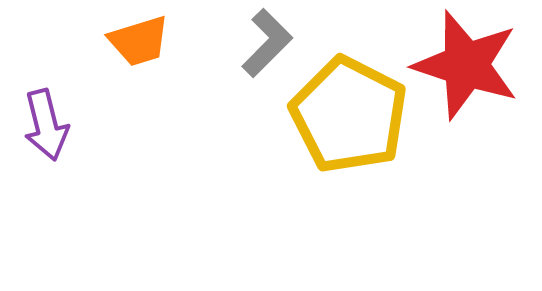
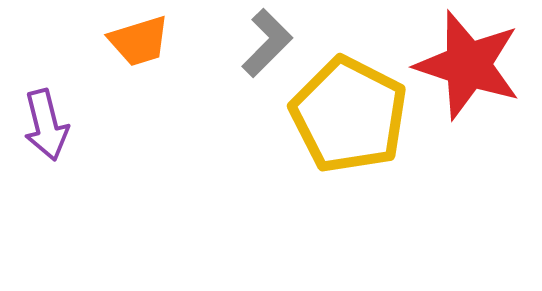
red star: moved 2 px right
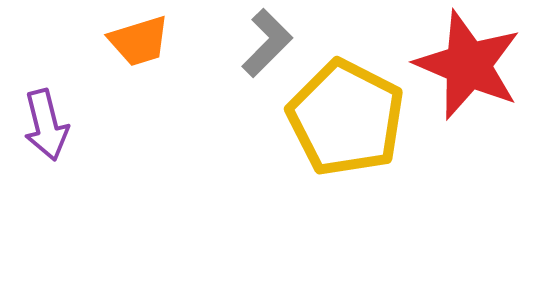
red star: rotated 5 degrees clockwise
yellow pentagon: moved 3 px left, 3 px down
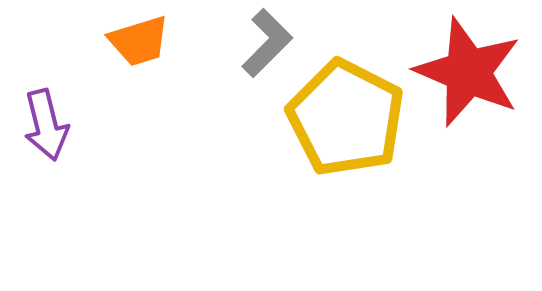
red star: moved 7 px down
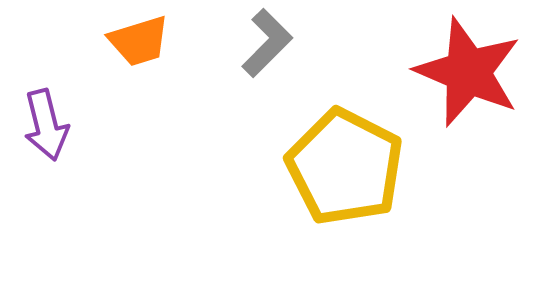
yellow pentagon: moved 1 px left, 49 px down
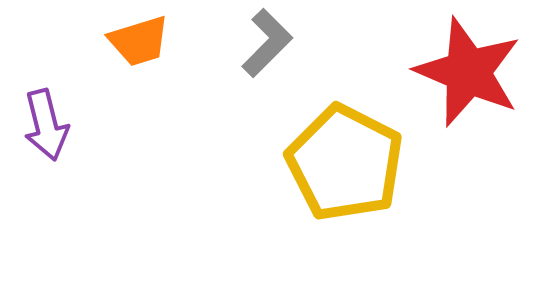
yellow pentagon: moved 4 px up
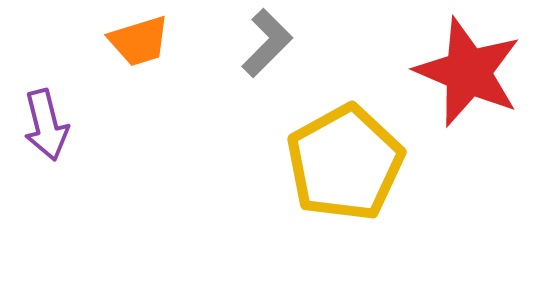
yellow pentagon: rotated 16 degrees clockwise
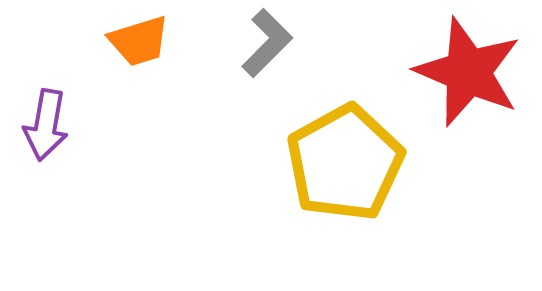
purple arrow: rotated 24 degrees clockwise
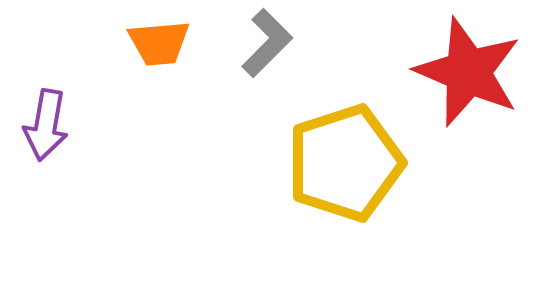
orange trapezoid: moved 20 px right, 2 px down; rotated 12 degrees clockwise
yellow pentagon: rotated 11 degrees clockwise
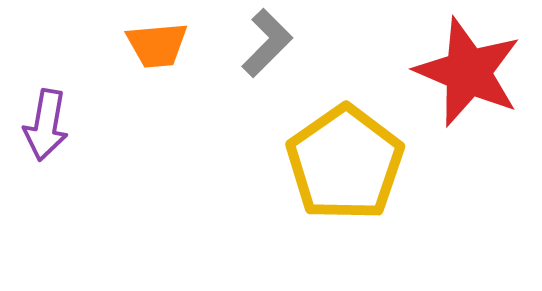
orange trapezoid: moved 2 px left, 2 px down
yellow pentagon: rotated 17 degrees counterclockwise
